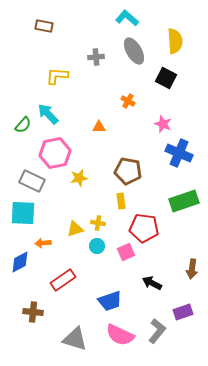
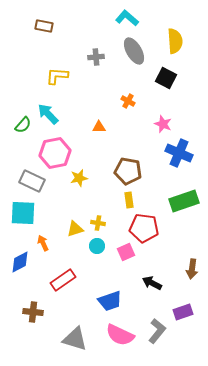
yellow rectangle: moved 8 px right, 1 px up
orange arrow: rotated 70 degrees clockwise
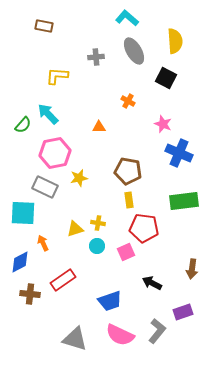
gray rectangle: moved 13 px right, 6 px down
green rectangle: rotated 12 degrees clockwise
brown cross: moved 3 px left, 18 px up
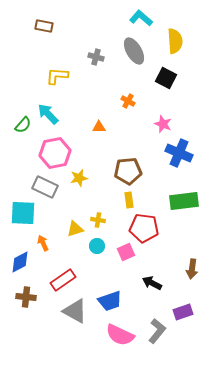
cyan L-shape: moved 14 px right
gray cross: rotated 21 degrees clockwise
brown pentagon: rotated 16 degrees counterclockwise
yellow cross: moved 3 px up
brown cross: moved 4 px left, 3 px down
gray triangle: moved 28 px up; rotated 12 degrees clockwise
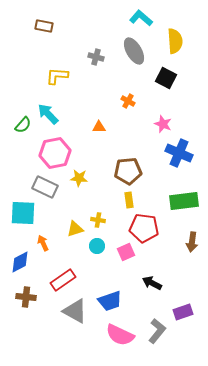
yellow star: rotated 18 degrees clockwise
brown arrow: moved 27 px up
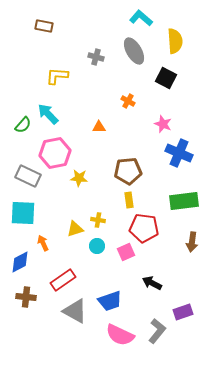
gray rectangle: moved 17 px left, 11 px up
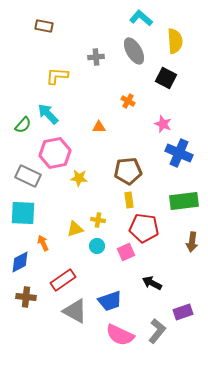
gray cross: rotated 21 degrees counterclockwise
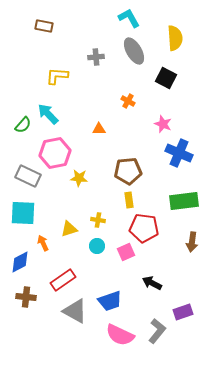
cyan L-shape: moved 12 px left; rotated 20 degrees clockwise
yellow semicircle: moved 3 px up
orange triangle: moved 2 px down
yellow triangle: moved 6 px left
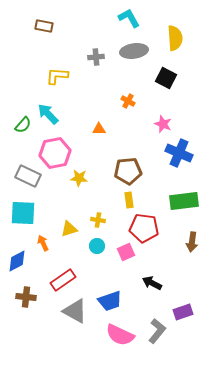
gray ellipse: rotated 68 degrees counterclockwise
blue diamond: moved 3 px left, 1 px up
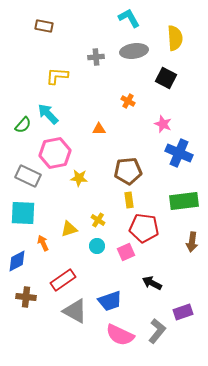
yellow cross: rotated 24 degrees clockwise
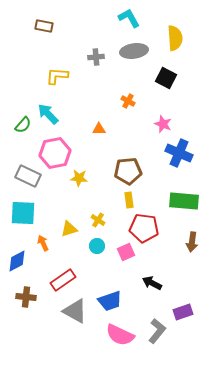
green rectangle: rotated 12 degrees clockwise
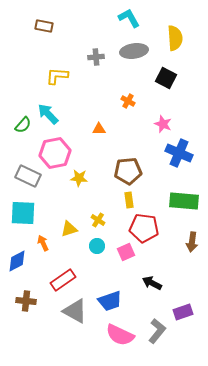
brown cross: moved 4 px down
